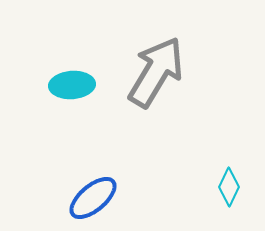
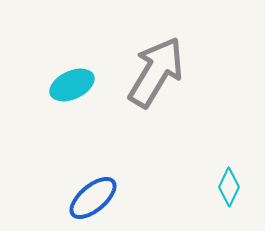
cyan ellipse: rotated 21 degrees counterclockwise
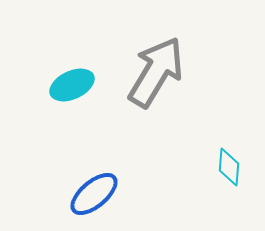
cyan diamond: moved 20 px up; rotated 21 degrees counterclockwise
blue ellipse: moved 1 px right, 4 px up
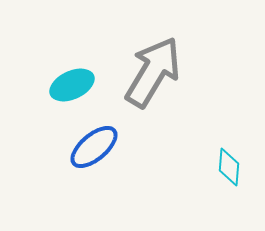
gray arrow: moved 3 px left
blue ellipse: moved 47 px up
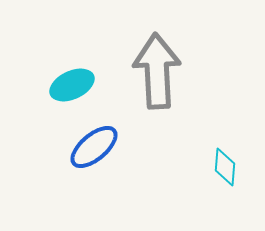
gray arrow: moved 4 px right, 1 px up; rotated 34 degrees counterclockwise
cyan diamond: moved 4 px left
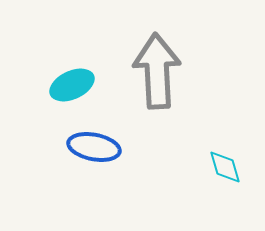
blue ellipse: rotated 51 degrees clockwise
cyan diamond: rotated 21 degrees counterclockwise
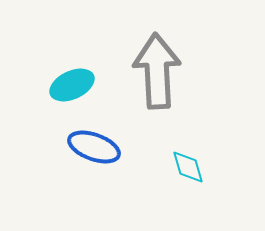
blue ellipse: rotated 9 degrees clockwise
cyan diamond: moved 37 px left
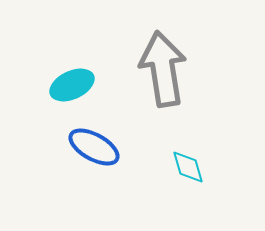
gray arrow: moved 6 px right, 2 px up; rotated 6 degrees counterclockwise
blue ellipse: rotated 9 degrees clockwise
